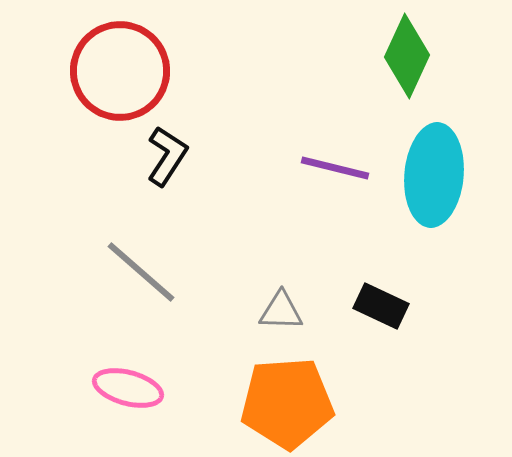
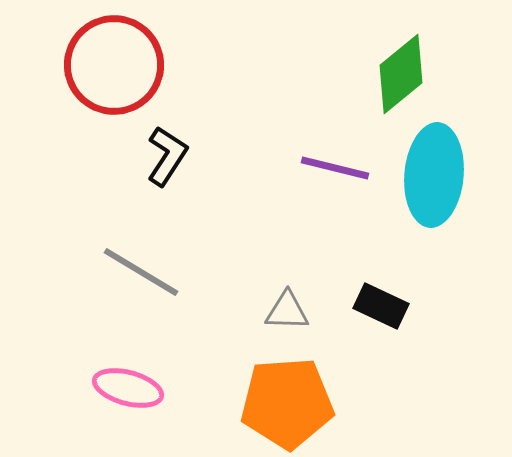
green diamond: moved 6 px left, 18 px down; rotated 26 degrees clockwise
red circle: moved 6 px left, 6 px up
gray line: rotated 10 degrees counterclockwise
gray triangle: moved 6 px right
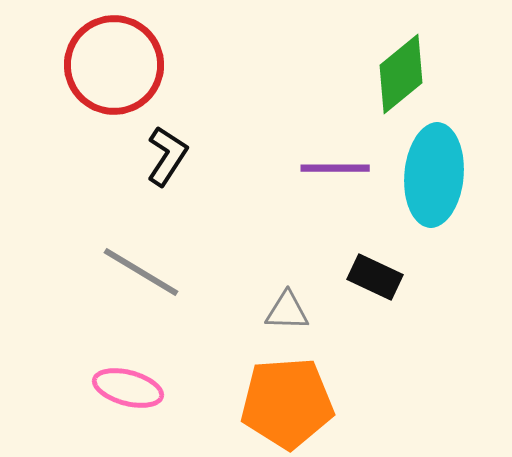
purple line: rotated 14 degrees counterclockwise
black rectangle: moved 6 px left, 29 px up
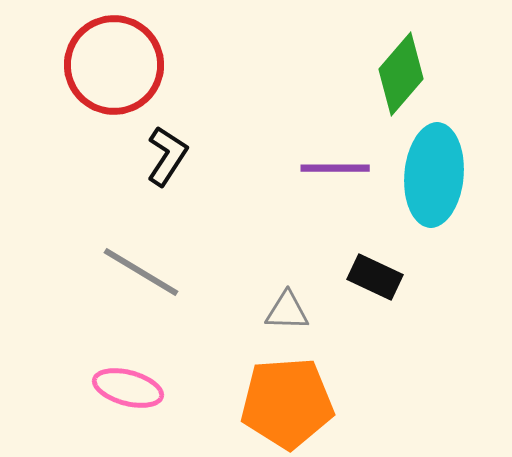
green diamond: rotated 10 degrees counterclockwise
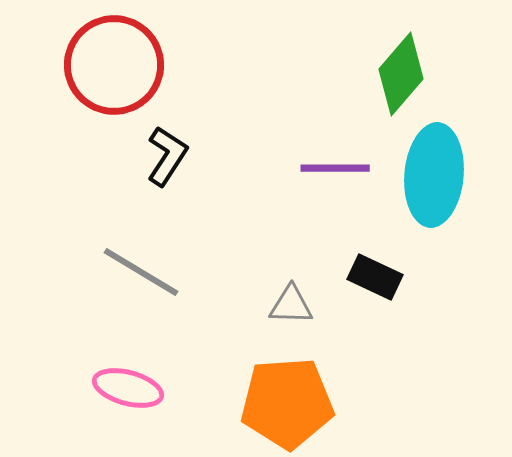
gray triangle: moved 4 px right, 6 px up
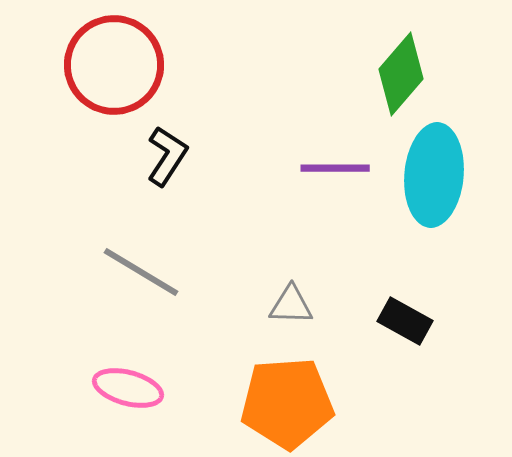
black rectangle: moved 30 px right, 44 px down; rotated 4 degrees clockwise
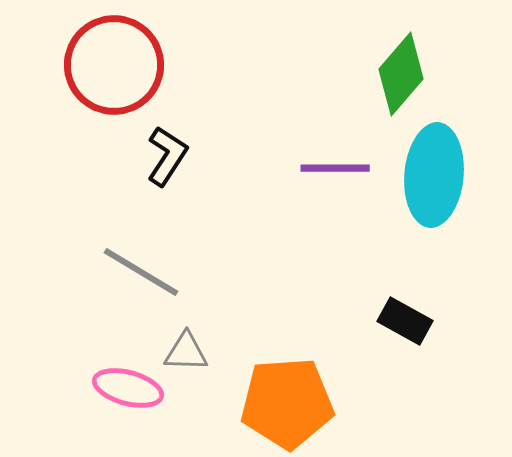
gray triangle: moved 105 px left, 47 px down
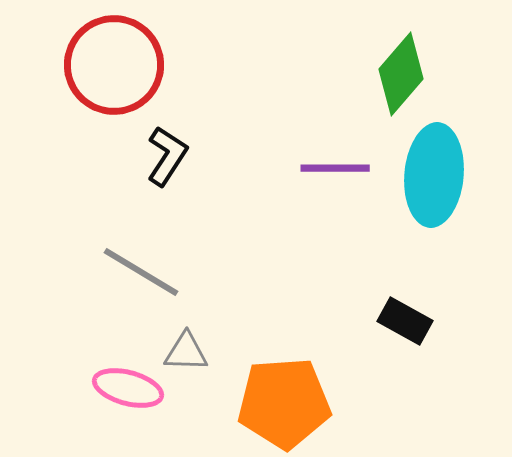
orange pentagon: moved 3 px left
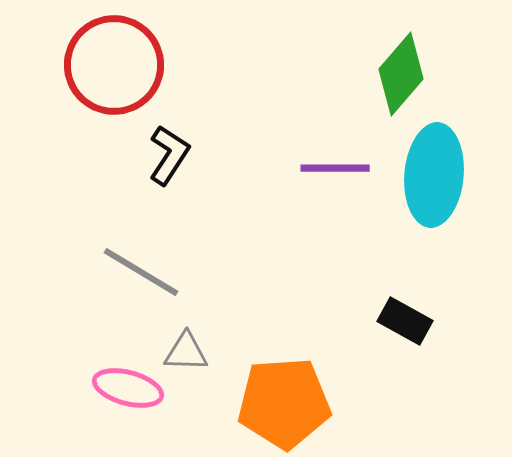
black L-shape: moved 2 px right, 1 px up
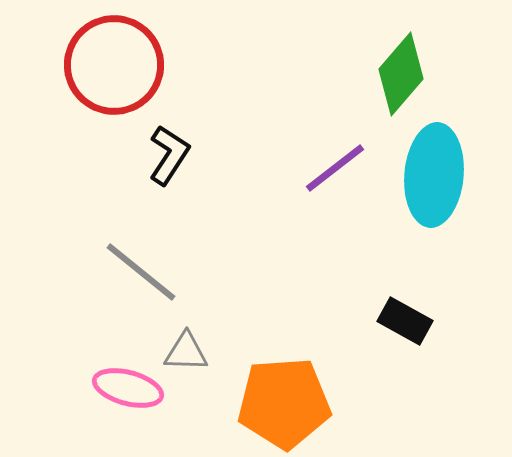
purple line: rotated 38 degrees counterclockwise
gray line: rotated 8 degrees clockwise
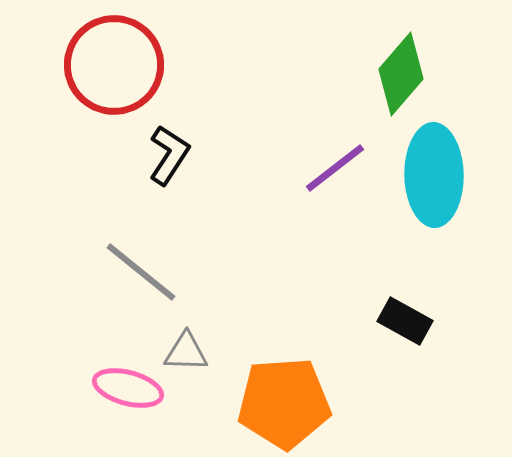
cyan ellipse: rotated 6 degrees counterclockwise
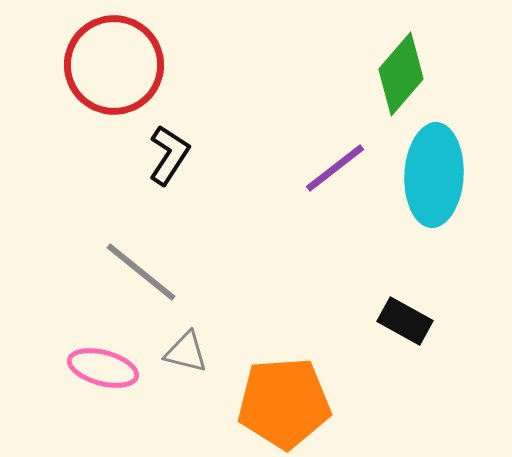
cyan ellipse: rotated 4 degrees clockwise
gray triangle: rotated 12 degrees clockwise
pink ellipse: moved 25 px left, 20 px up
